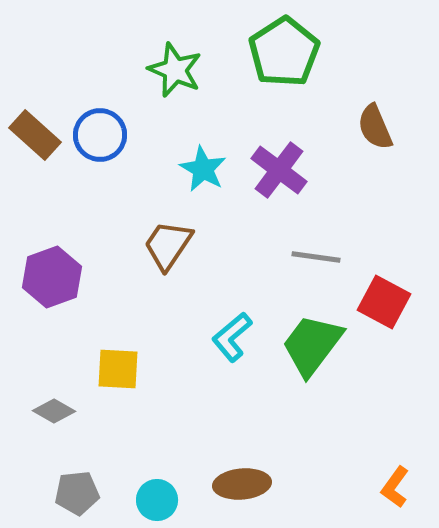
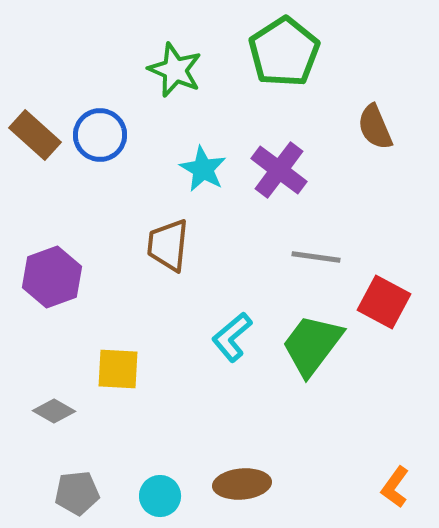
brown trapezoid: rotated 28 degrees counterclockwise
cyan circle: moved 3 px right, 4 px up
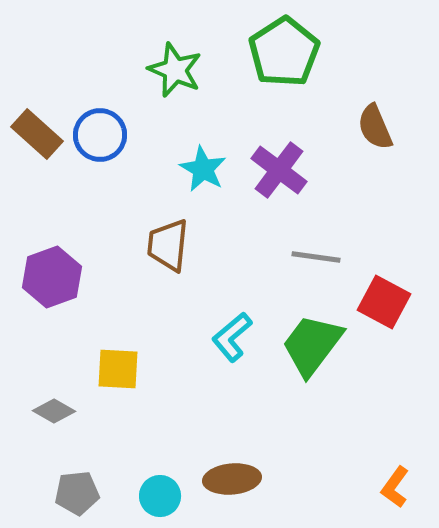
brown rectangle: moved 2 px right, 1 px up
brown ellipse: moved 10 px left, 5 px up
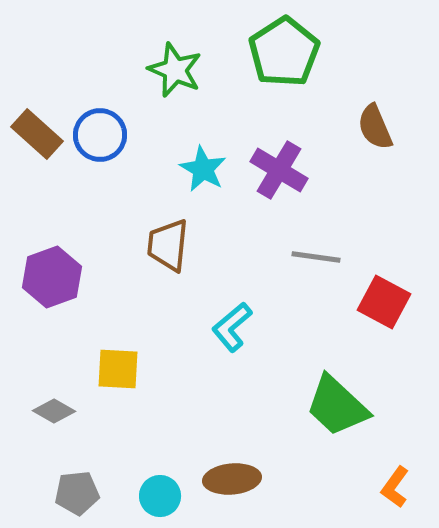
purple cross: rotated 6 degrees counterclockwise
cyan L-shape: moved 10 px up
green trapezoid: moved 25 px right, 61 px down; rotated 84 degrees counterclockwise
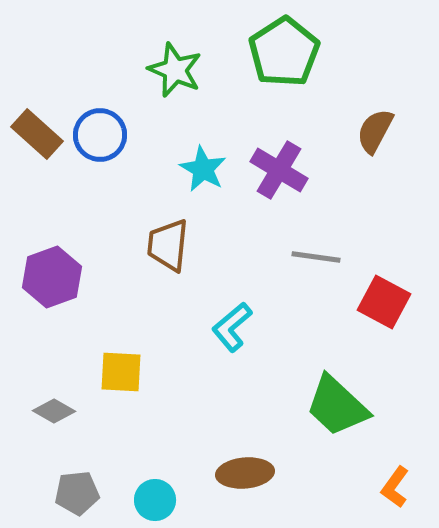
brown semicircle: moved 4 px down; rotated 51 degrees clockwise
yellow square: moved 3 px right, 3 px down
brown ellipse: moved 13 px right, 6 px up
cyan circle: moved 5 px left, 4 px down
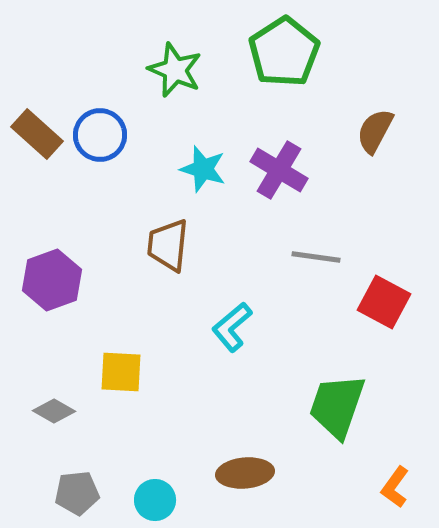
cyan star: rotated 12 degrees counterclockwise
purple hexagon: moved 3 px down
green trapezoid: rotated 66 degrees clockwise
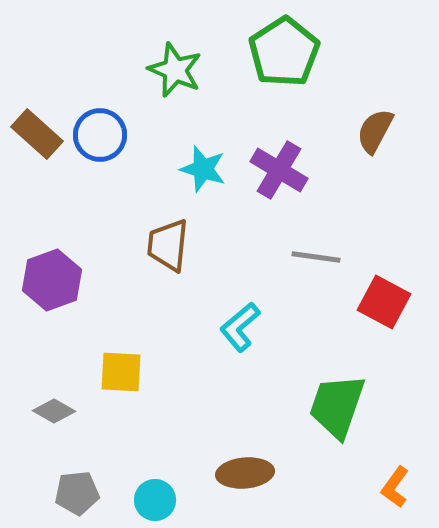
cyan L-shape: moved 8 px right
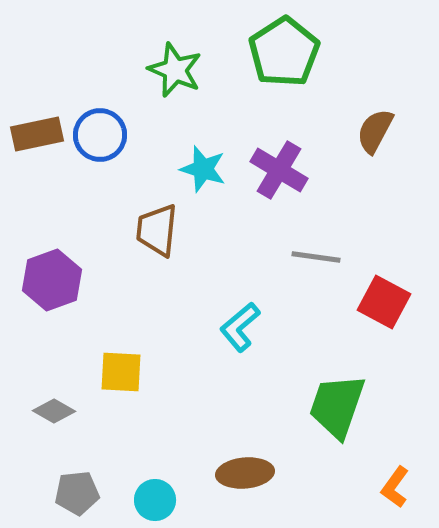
brown rectangle: rotated 54 degrees counterclockwise
brown trapezoid: moved 11 px left, 15 px up
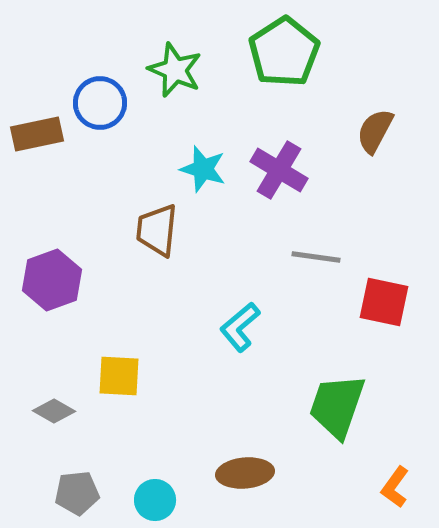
blue circle: moved 32 px up
red square: rotated 16 degrees counterclockwise
yellow square: moved 2 px left, 4 px down
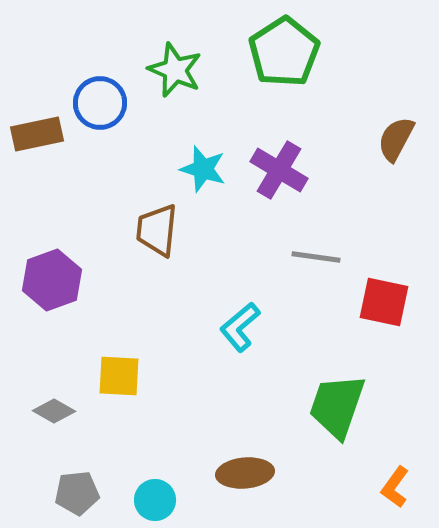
brown semicircle: moved 21 px right, 8 px down
